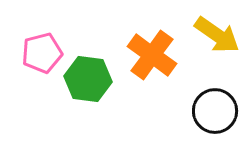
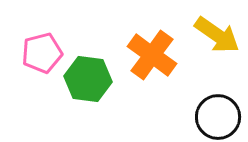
black circle: moved 3 px right, 6 px down
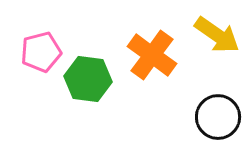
pink pentagon: moved 1 px left, 1 px up
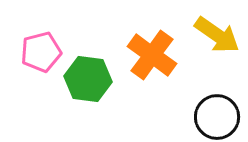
black circle: moved 1 px left
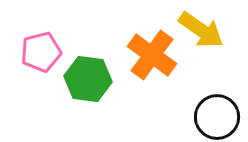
yellow arrow: moved 16 px left, 5 px up
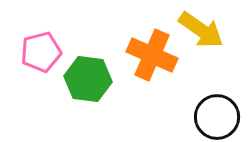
orange cross: rotated 12 degrees counterclockwise
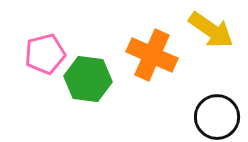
yellow arrow: moved 10 px right
pink pentagon: moved 4 px right, 2 px down
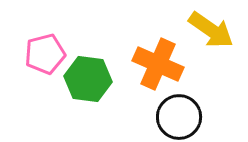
orange cross: moved 6 px right, 9 px down
black circle: moved 38 px left
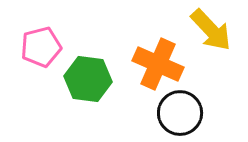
yellow arrow: rotated 12 degrees clockwise
pink pentagon: moved 4 px left, 7 px up
black circle: moved 1 px right, 4 px up
